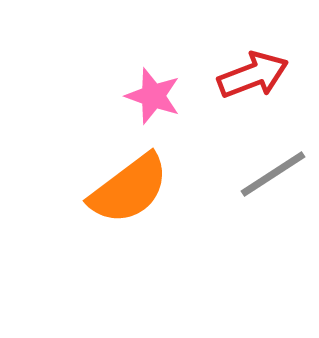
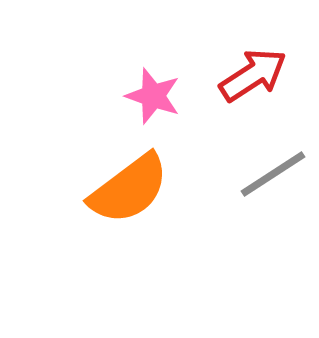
red arrow: rotated 12 degrees counterclockwise
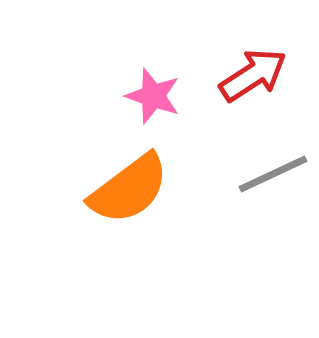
gray line: rotated 8 degrees clockwise
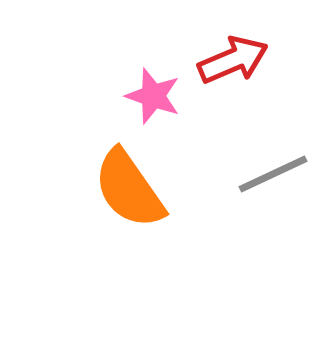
red arrow: moved 20 px left, 15 px up; rotated 10 degrees clockwise
orange semicircle: rotated 92 degrees clockwise
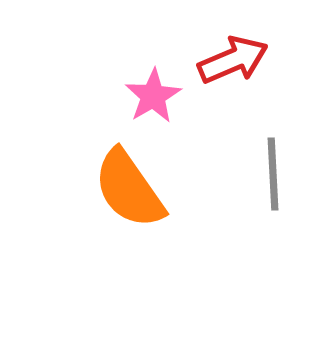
pink star: rotated 22 degrees clockwise
gray line: rotated 68 degrees counterclockwise
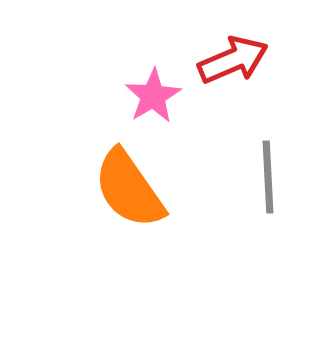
gray line: moved 5 px left, 3 px down
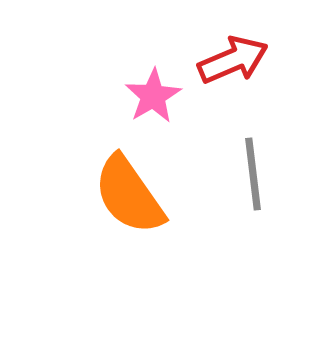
gray line: moved 15 px left, 3 px up; rotated 4 degrees counterclockwise
orange semicircle: moved 6 px down
